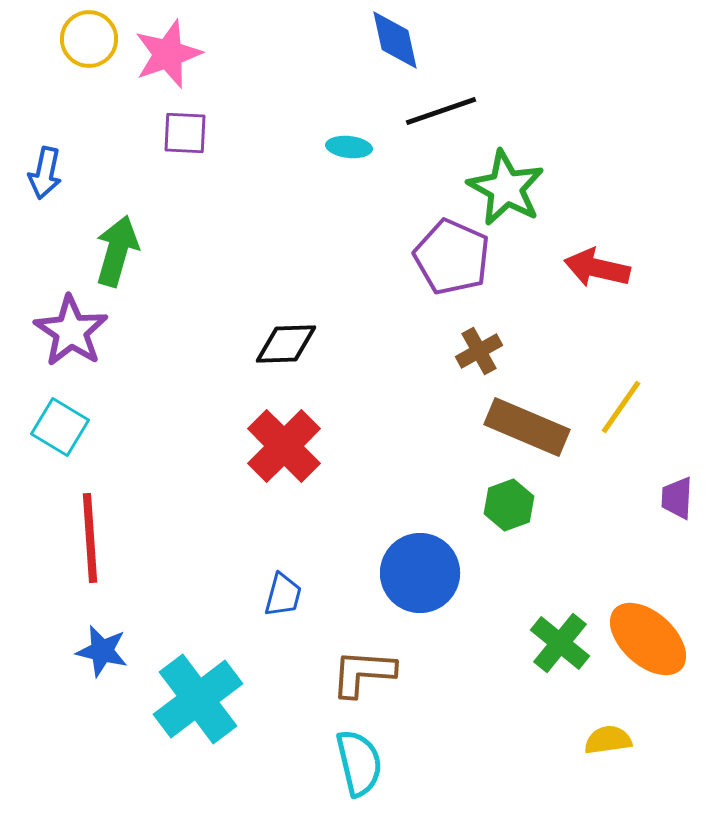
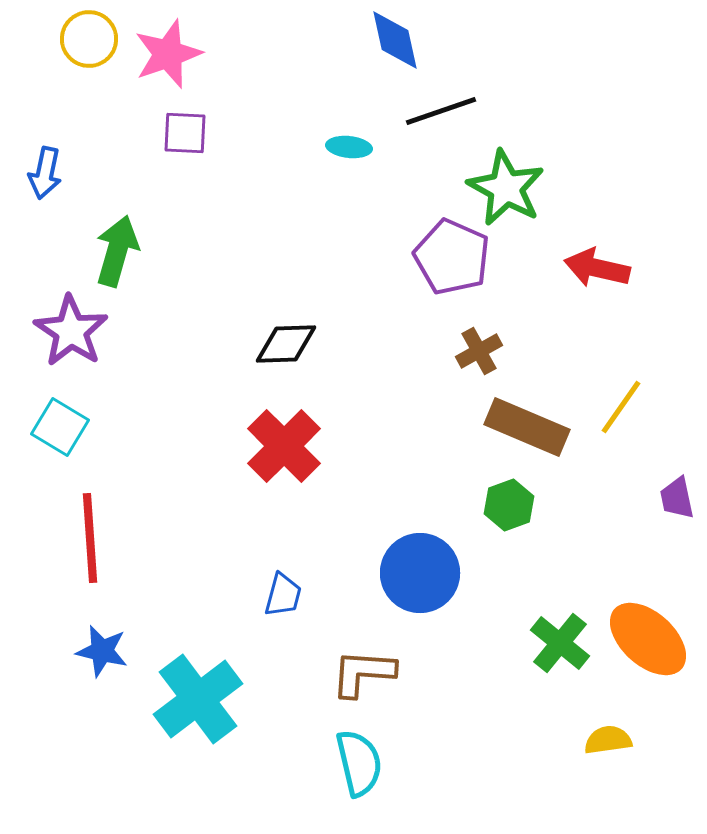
purple trapezoid: rotated 15 degrees counterclockwise
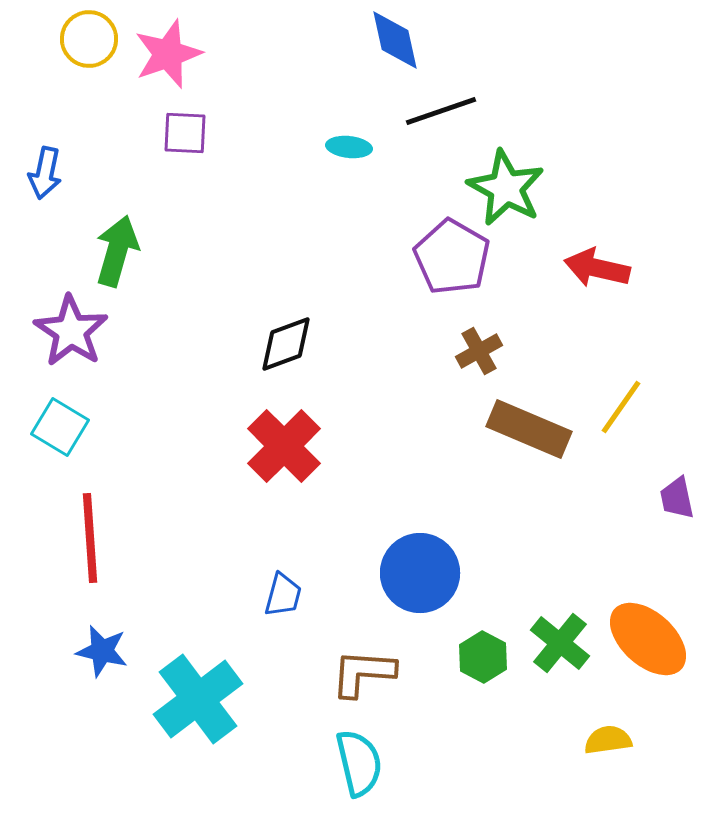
purple pentagon: rotated 6 degrees clockwise
black diamond: rotated 18 degrees counterclockwise
brown rectangle: moved 2 px right, 2 px down
green hexagon: moved 26 px left, 152 px down; rotated 12 degrees counterclockwise
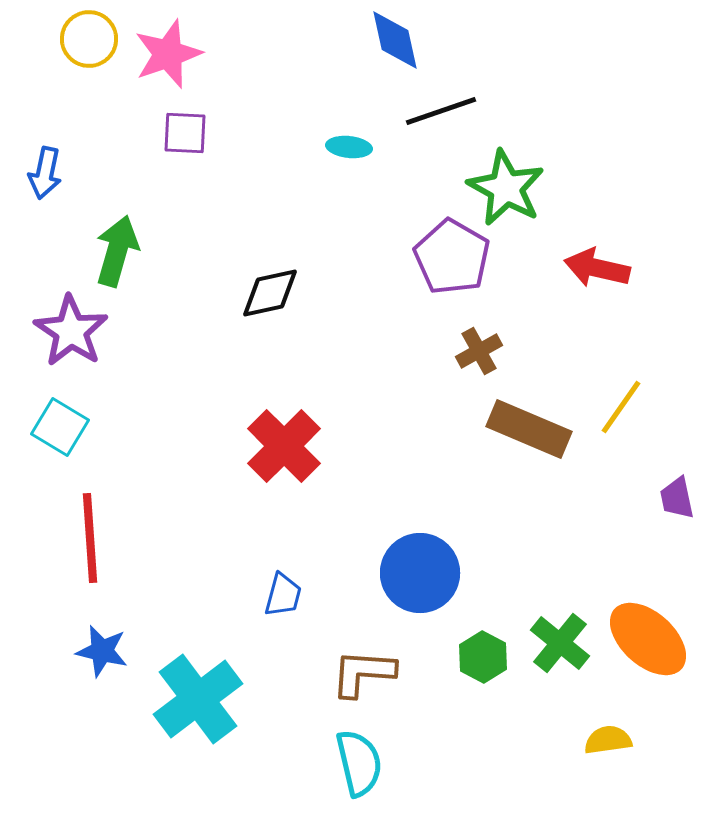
black diamond: moved 16 px left, 51 px up; rotated 8 degrees clockwise
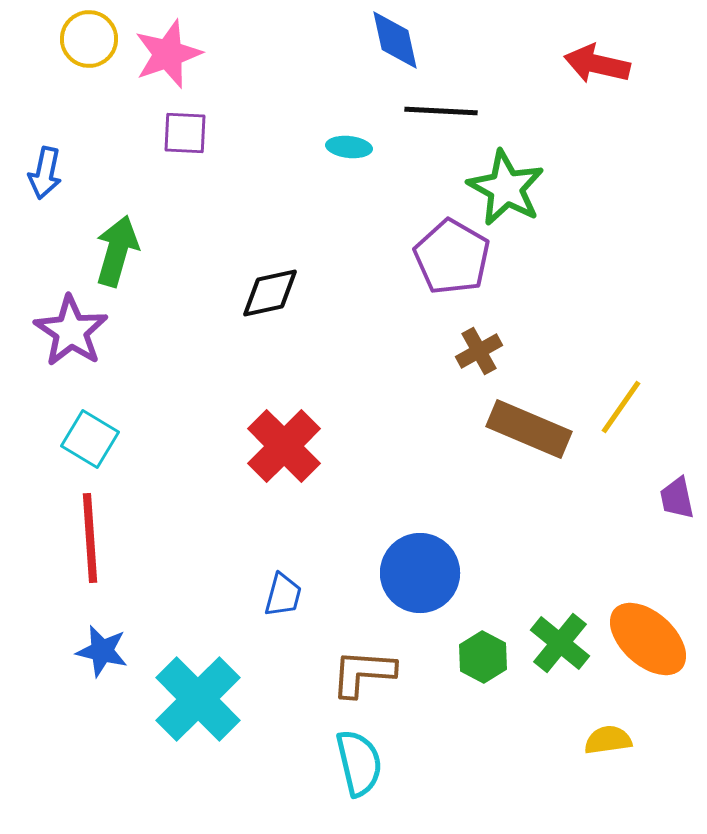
black line: rotated 22 degrees clockwise
red arrow: moved 204 px up
cyan square: moved 30 px right, 12 px down
cyan cross: rotated 8 degrees counterclockwise
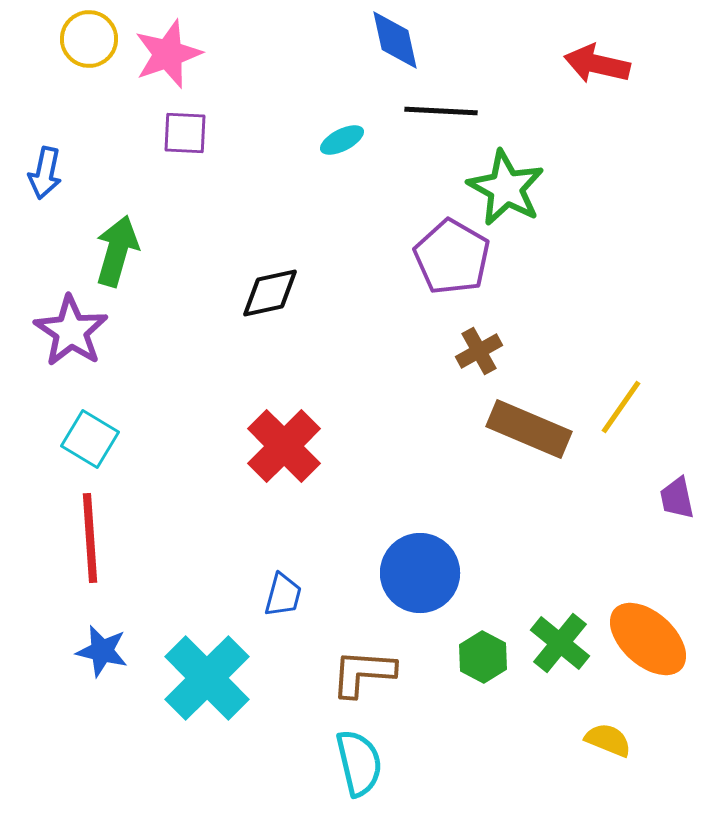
cyan ellipse: moved 7 px left, 7 px up; rotated 33 degrees counterclockwise
cyan cross: moved 9 px right, 21 px up
yellow semicircle: rotated 30 degrees clockwise
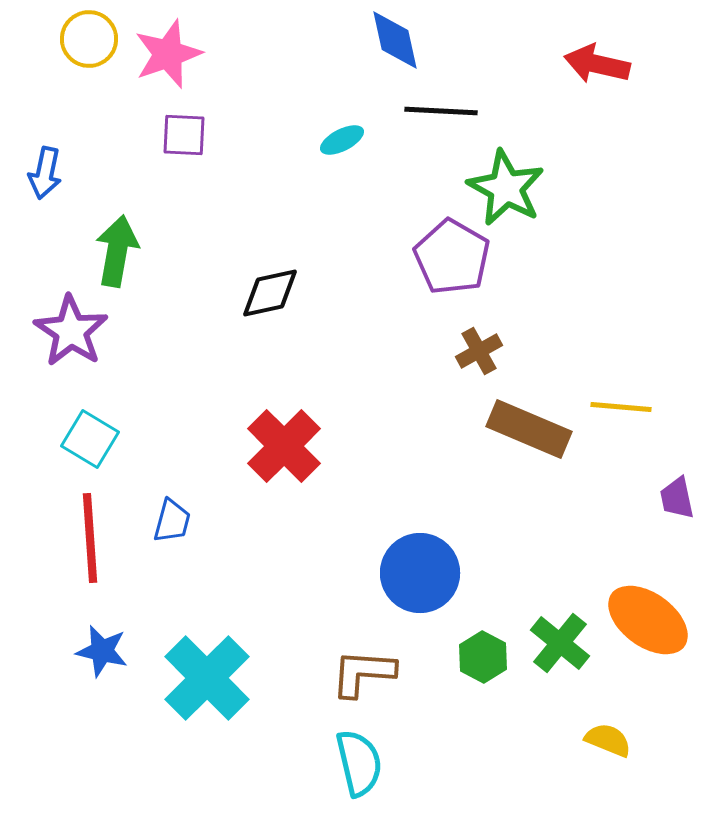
purple square: moved 1 px left, 2 px down
green arrow: rotated 6 degrees counterclockwise
yellow line: rotated 60 degrees clockwise
blue trapezoid: moved 111 px left, 74 px up
orange ellipse: moved 19 px up; rotated 6 degrees counterclockwise
